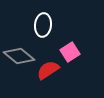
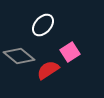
white ellipse: rotated 35 degrees clockwise
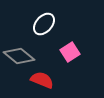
white ellipse: moved 1 px right, 1 px up
red semicircle: moved 6 px left, 10 px down; rotated 55 degrees clockwise
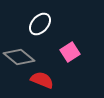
white ellipse: moved 4 px left
gray diamond: moved 1 px down
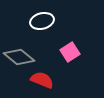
white ellipse: moved 2 px right, 3 px up; rotated 35 degrees clockwise
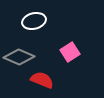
white ellipse: moved 8 px left
gray diamond: rotated 16 degrees counterclockwise
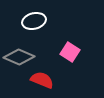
pink square: rotated 24 degrees counterclockwise
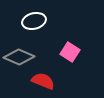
red semicircle: moved 1 px right, 1 px down
